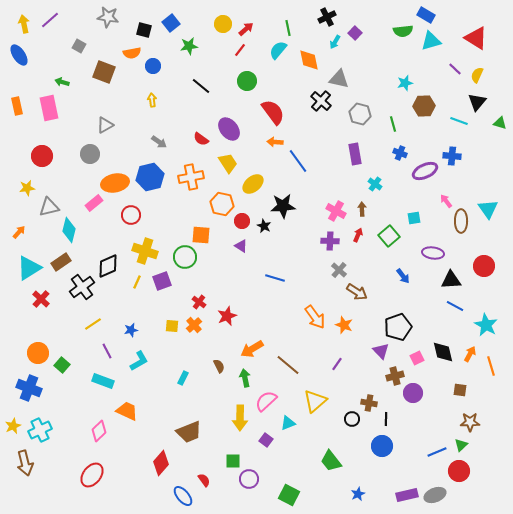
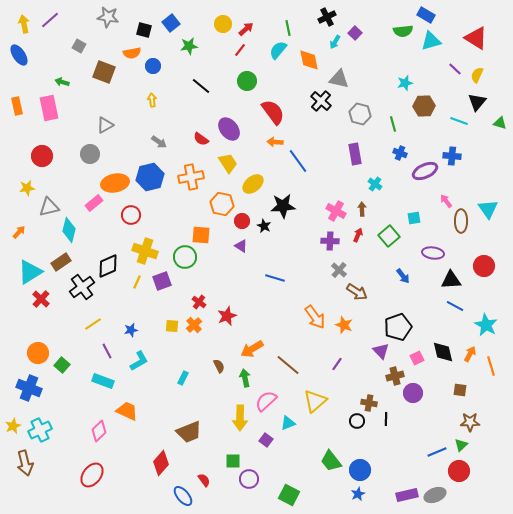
cyan triangle at (29, 268): moved 1 px right, 4 px down
black circle at (352, 419): moved 5 px right, 2 px down
blue circle at (382, 446): moved 22 px left, 24 px down
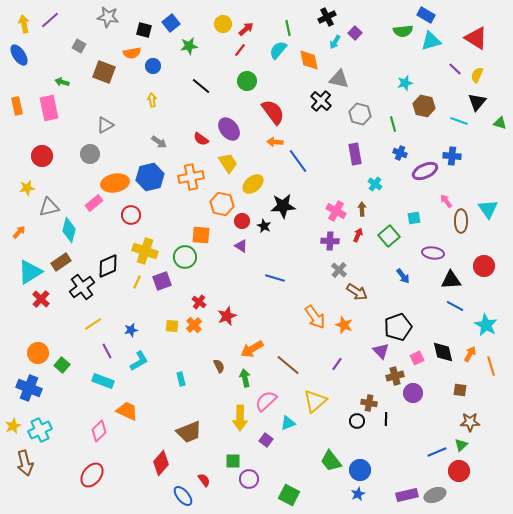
brown hexagon at (424, 106): rotated 15 degrees clockwise
cyan rectangle at (183, 378): moved 2 px left, 1 px down; rotated 40 degrees counterclockwise
